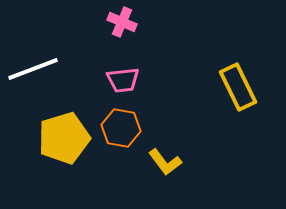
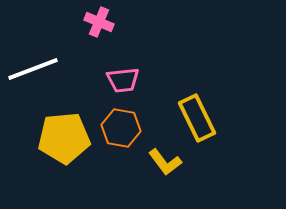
pink cross: moved 23 px left
yellow rectangle: moved 41 px left, 31 px down
yellow pentagon: rotated 12 degrees clockwise
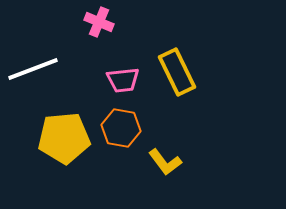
yellow rectangle: moved 20 px left, 46 px up
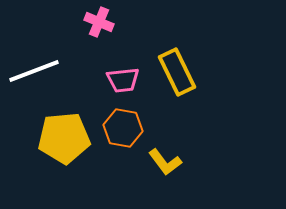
white line: moved 1 px right, 2 px down
orange hexagon: moved 2 px right
